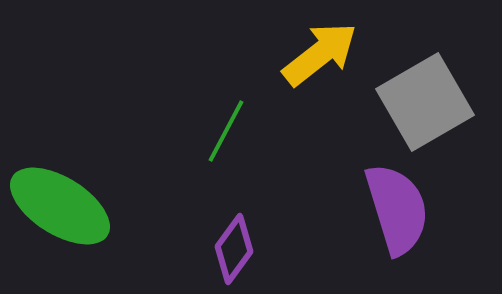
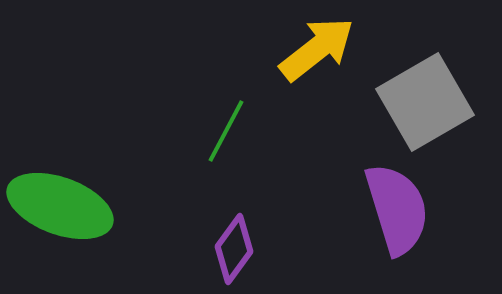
yellow arrow: moved 3 px left, 5 px up
green ellipse: rotated 12 degrees counterclockwise
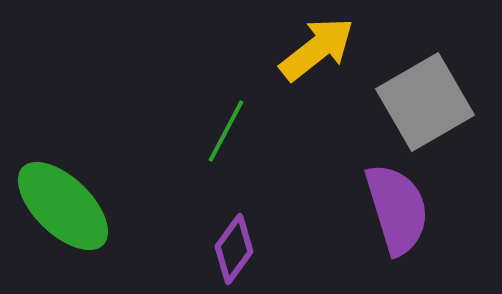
green ellipse: moved 3 px right; rotated 24 degrees clockwise
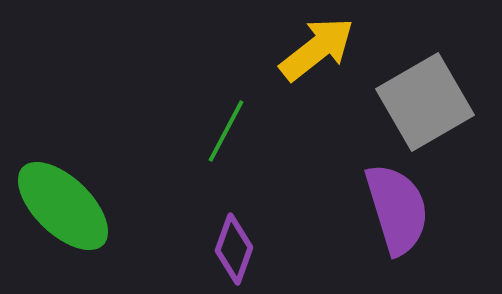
purple diamond: rotated 16 degrees counterclockwise
